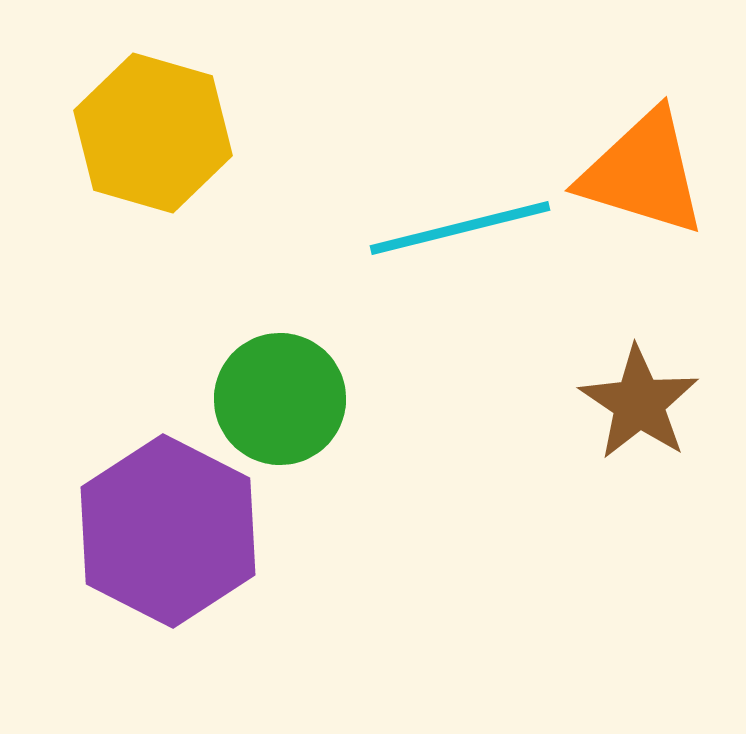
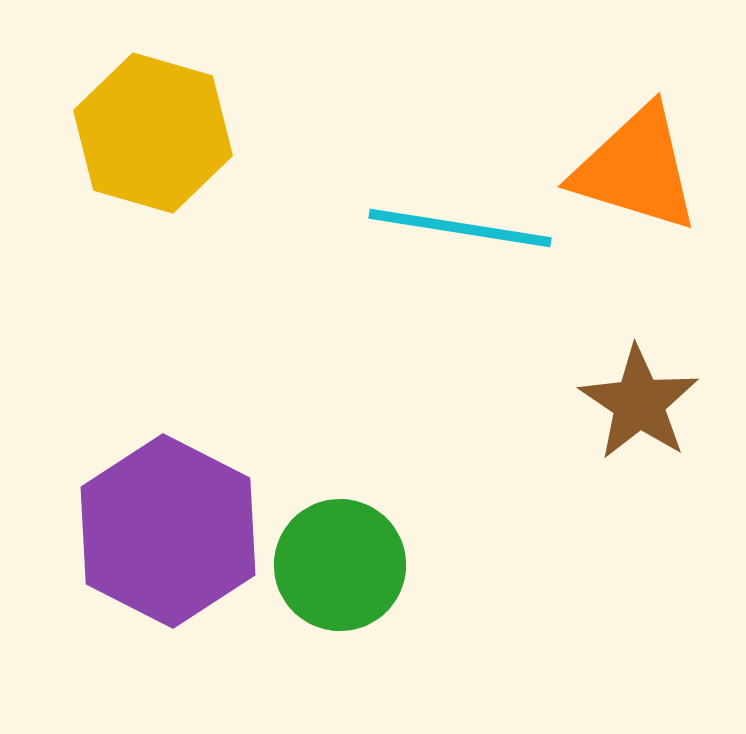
orange triangle: moved 7 px left, 4 px up
cyan line: rotated 23 degrees clockwise
green circle: moved 60 px right, 166 px down
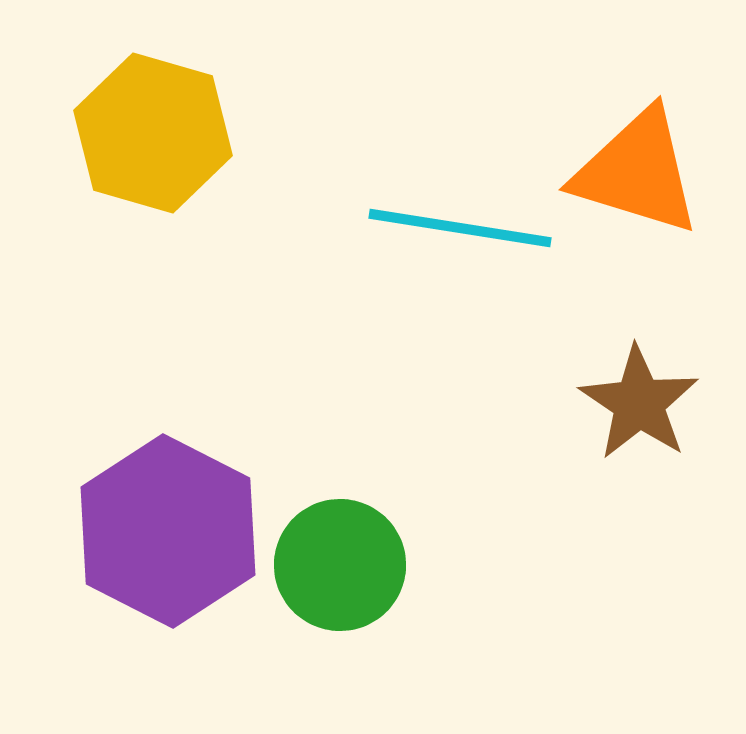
orange triangle: moved 1 px right, 3 px down
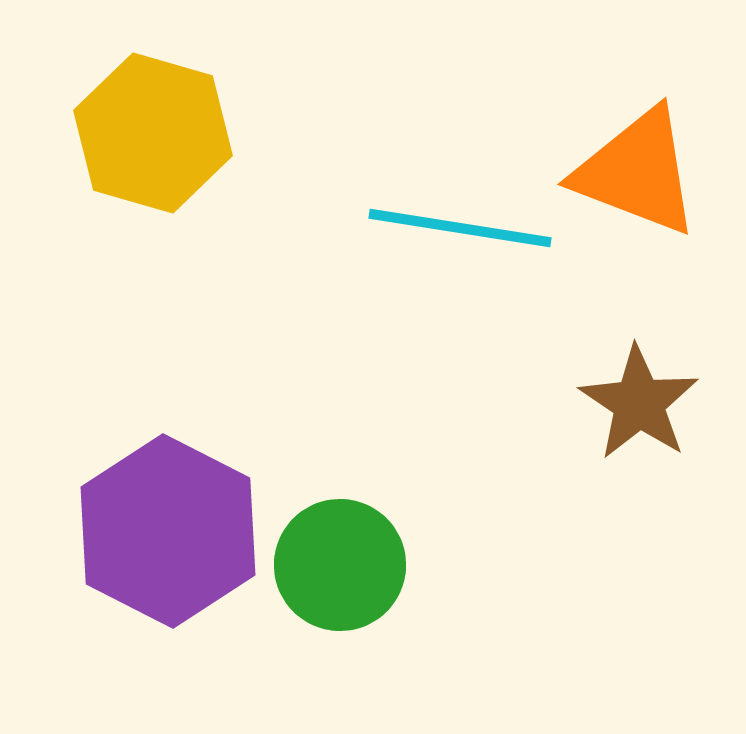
orange triangle: rotated 4 degrees clockwise
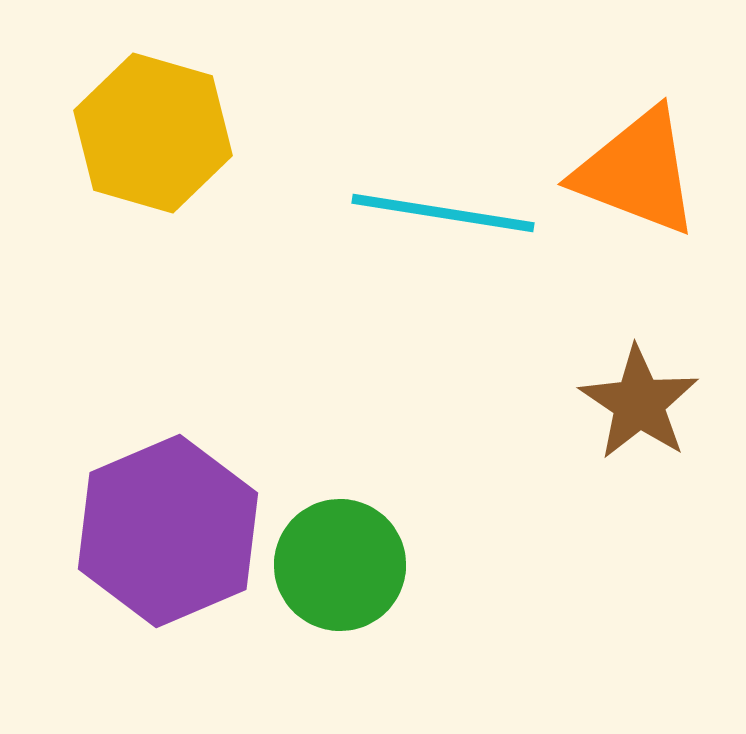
cyan line: moved 17 px left, 15 px up
purple hexagon: rotated 10 degrees clockwise
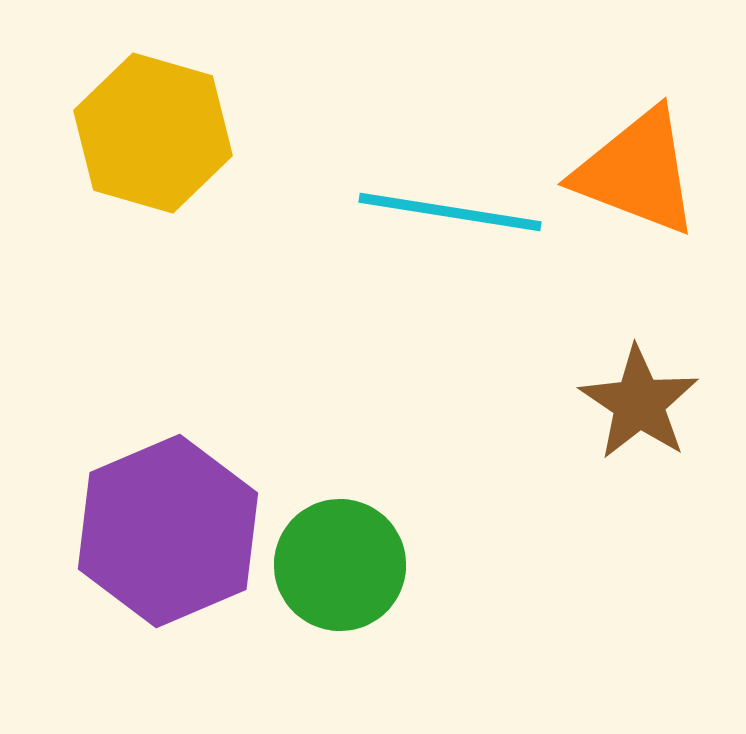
cyan line: moved 7 px right, 1 px up
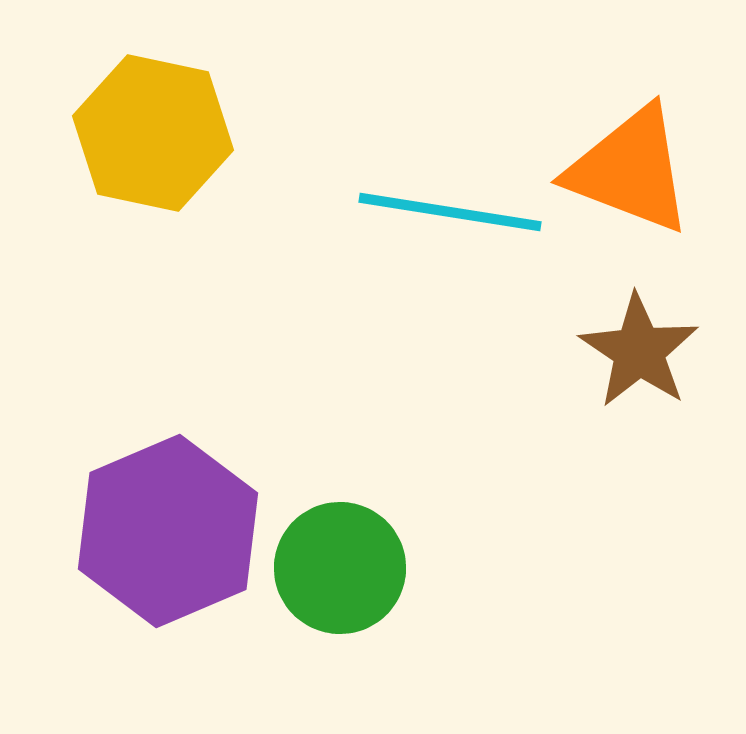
yellow hexagon: rotated 4 degrees counterclockwise
orange triangle: moved 7 px left, 2 px up
brown star: moved 52 px up
green circle: moved 3 px down
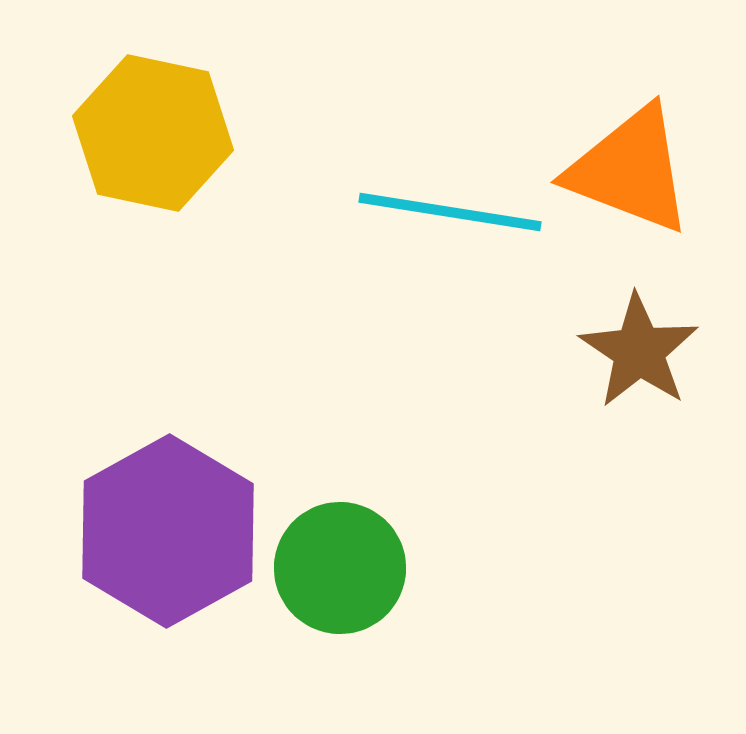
purple hexagon: rotated 6 degrees counterclockwise
